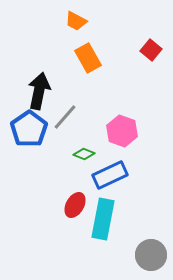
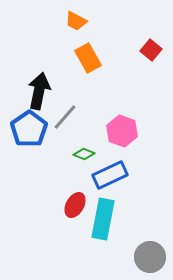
gray circle: moved 1 px left, 2 px down
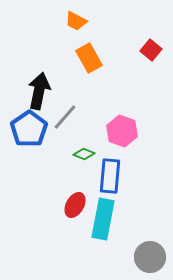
orange rectangle: moved 1 px right
blue rectangle: moved 1 px down; rotated 60 degrees counterclockwise
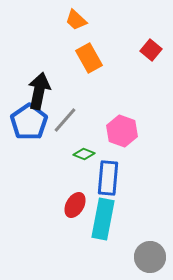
orange trapezoid: moved 1 px up; rotated 15 degrees clockwise
gray line: moved 3 px down
blue pentagon: moved 7 px up
blue rectangle: moved 2 px left, 2 px down
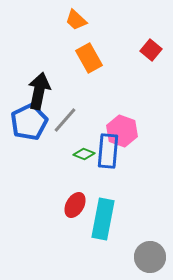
blue pentagon: rotated 9 degrees clockwise
blue rectangle: moved 27 px up
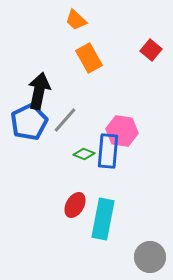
pink hexagon: rotated 12 degrees counterclockwise
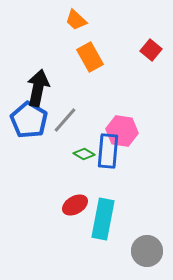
orange rectangle: moved 1 px right, 1 px up
black arrow: moved 1 px left, 3 px up
blue pentagon: moved 2 px up; rotated 15 degrees counterclockwise
green diamond: rotated 10 degrees clockwise
red ellipse: rotated 30 degrees clockwise
gray circle: moved 3 px left, 6 px up
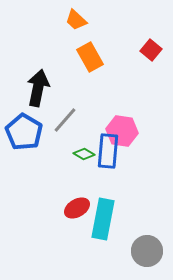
blue pentagon: moved 5 px left, 12 px down
red ellipse: moved 2 px right, 3 px down
